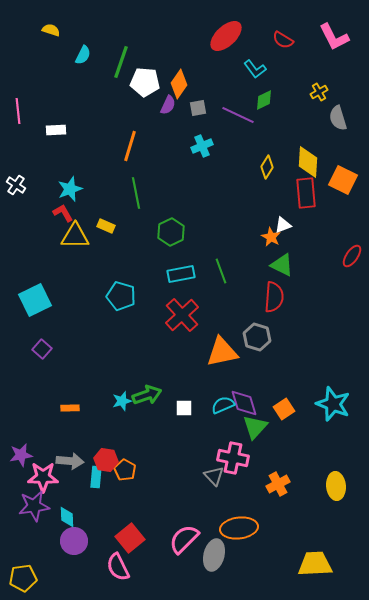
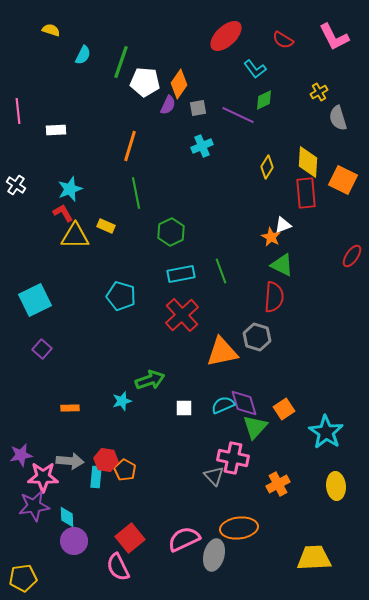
green arrow at (147, 395): moved 3 px right, 15 px up
cyan star at (333, 404): moved 7 px left, 28 px down; rotated 12 degrees clockwise
pink semicircle at (184, 539): rotated 20 degrees clockwise
yellow trapezoid at (315, 564): moved 1 px left, 6 px up
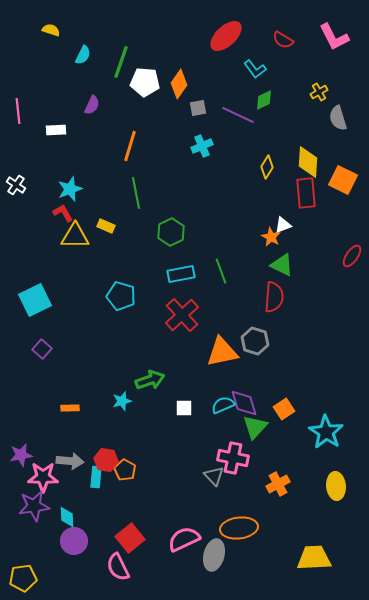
purple semicircle at (168, 105): moved 76 px left
gray hexagon at (257, 337): moved 2 px left, 4 px down
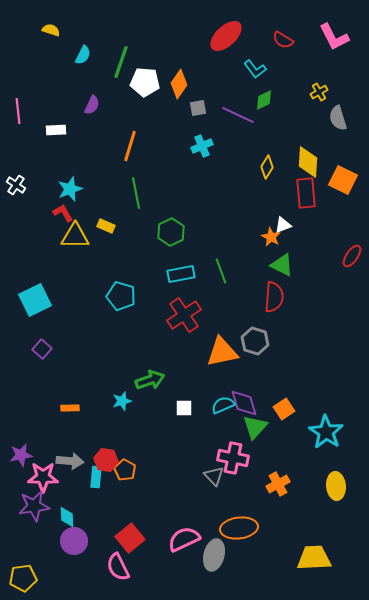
red cross at (182, 315): moved 2 px right; rotated 8 degrees clockwise
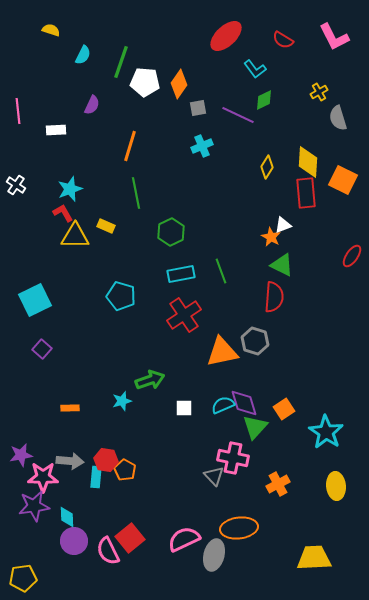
pink semicircle at (118, 567): moved 10 px left, 16 px up
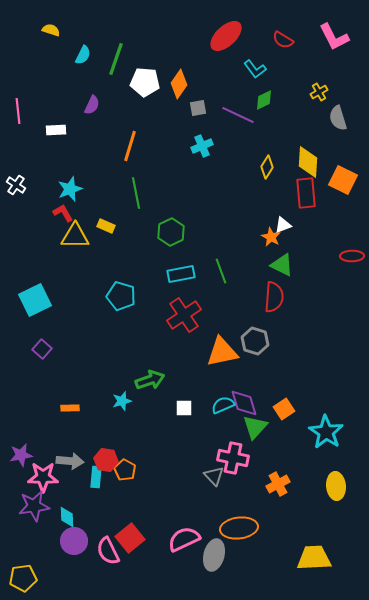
green line at (121, 62): moved 5 px left, 3 px up
red ellipse at (352, 256): rotated 55 degrees clockwise
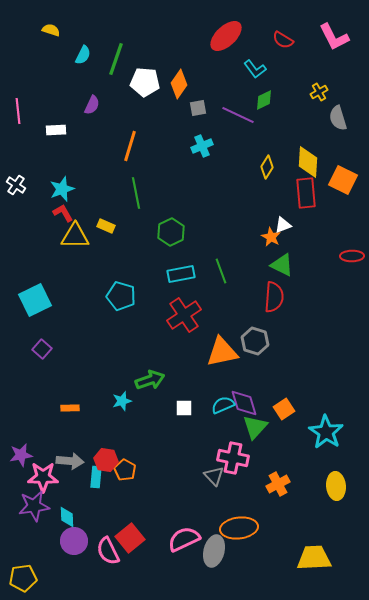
cyan star at (70, 189): moved 8 px left
gray ellipse at (214, 555): moved 4 px up
